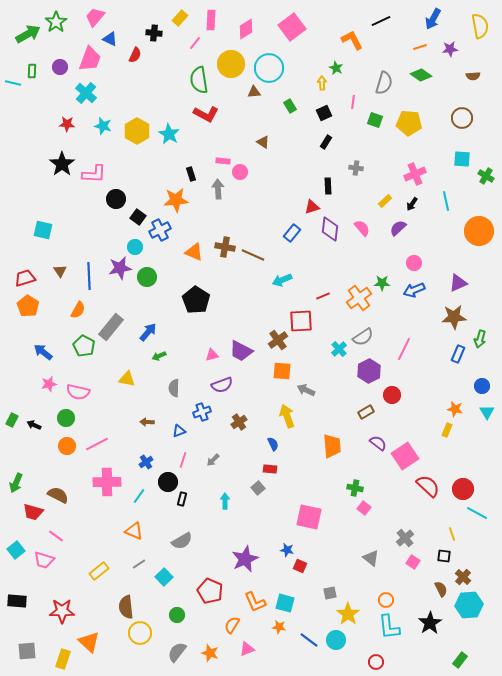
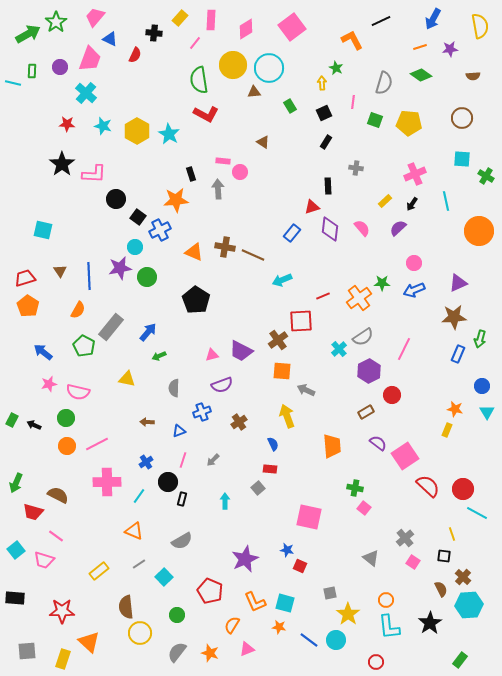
yellow circle at (231, 64): moved 2 px right, 1 px down
black rectangle at (17, 601): moved 2 px left, 3 px up
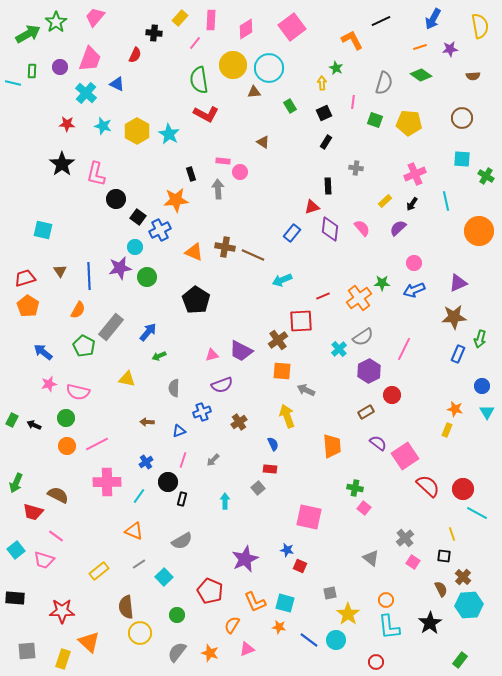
blue triangle at (110, 39): moved 7 px right, 45 px down
pink L-shape at (94, 174): moved 2 px right; rotated 100 degrees clockwise
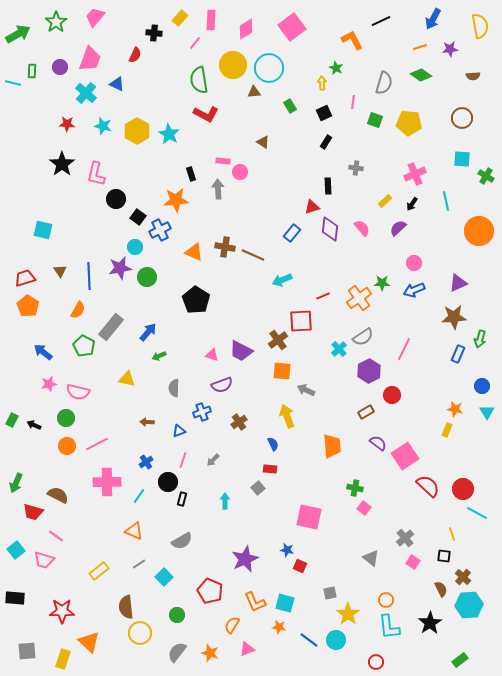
green arrow at (28, 34): moved 10 px left
pink triangle at (212, 355): rotated 32 degrees clockwise
green rectangle at (460, 660): rotated 14 degrees clockwise
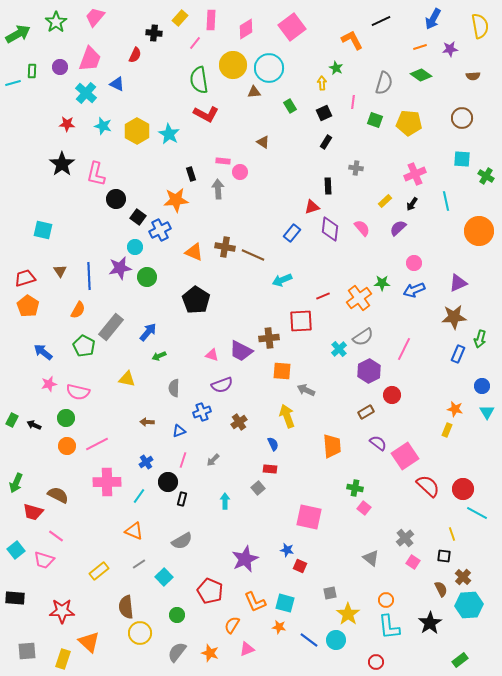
cyan line at (13, 83): rotated 28 degrees counterclockwise
brown cross at (278, 340): moved 9 px left, 2 px up; rotated 30 degrees clockwise
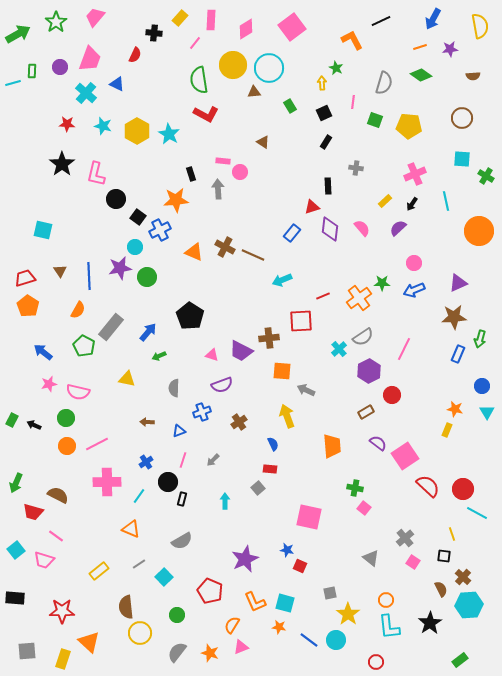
yellow pentagon at (409, 123): moved 3 px down
brown cross at (225, 247): rotated 18 degrees clockwise
black pentagon at (196, 300): moved 6 px left, 16 px down
orange triangle at (134, 531): moved 3 px left, 2 px up
pink triangle at (247, 649): moved 6 px left, 2 px up
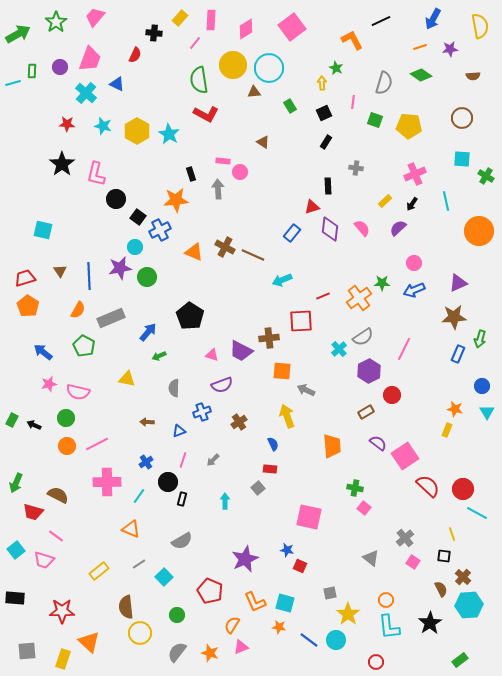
gray rectangle at (111, 327): moved 9 px up; rotated 28 degrees clockwise
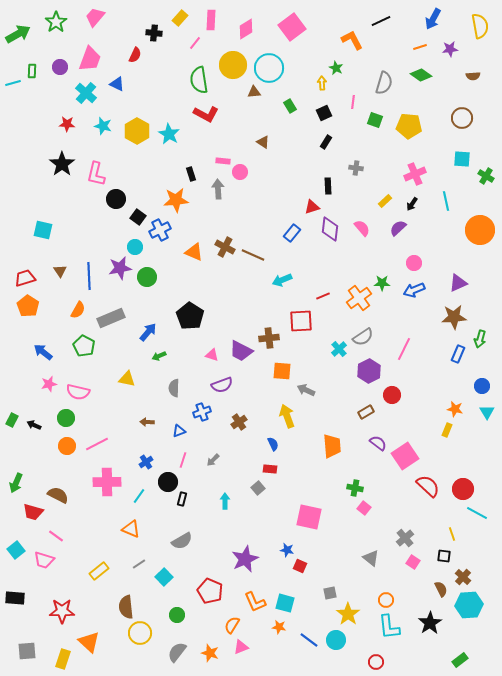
orange circle at (479, 231): moved 1 px right, 1 px up
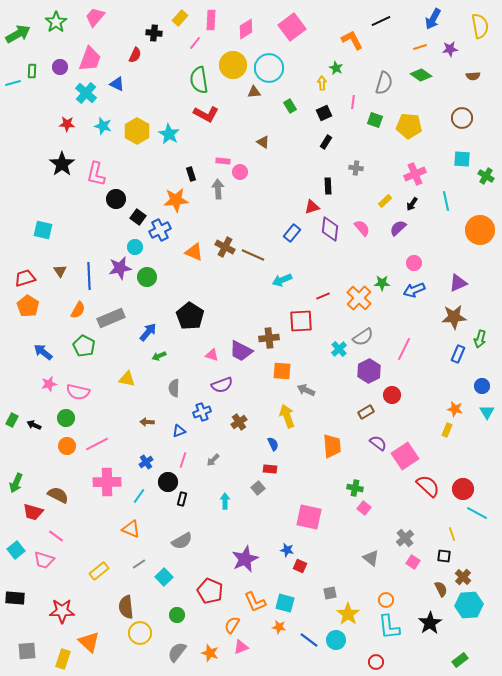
orange cross at (359, 298): rotated 10 degrees counterclockwise
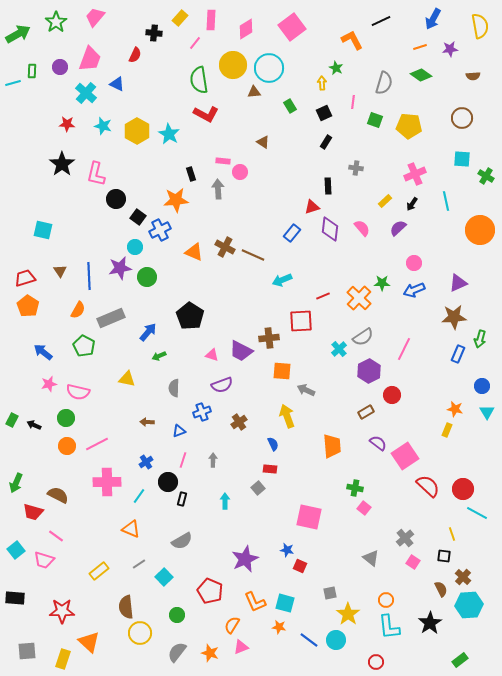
gray arrow at (213, 460): rotated 136 degrees clockwise
